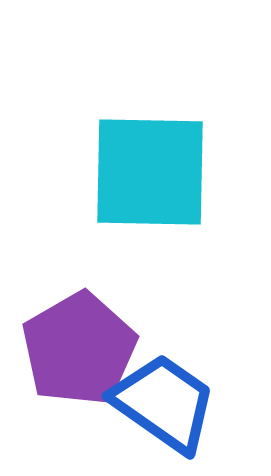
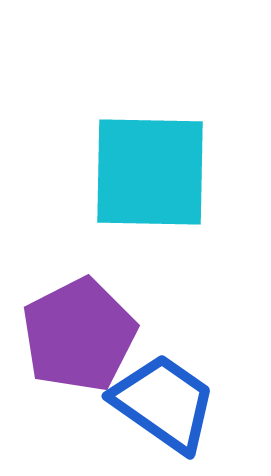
purple pentagon: moved 14 px up; rotated 3 degrees clockwise
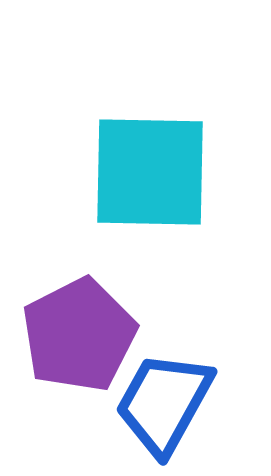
blue trapezoid: rotated 96 degrees counterclockwise
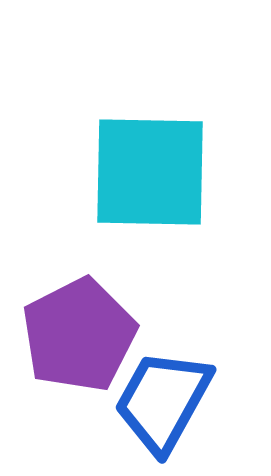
blue trapezoid: moved 1 px left, 2 px up
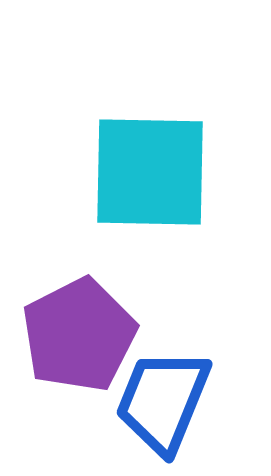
blue trapezoid: rotated 7 degrees counterclockwise
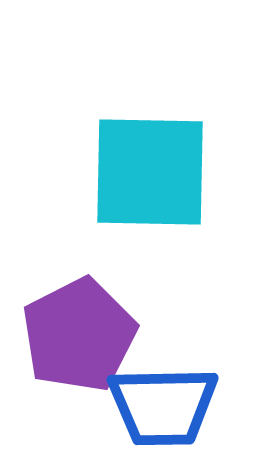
blue trapezoid: moved 5 px down; rotated 113 degrees counterclockwise
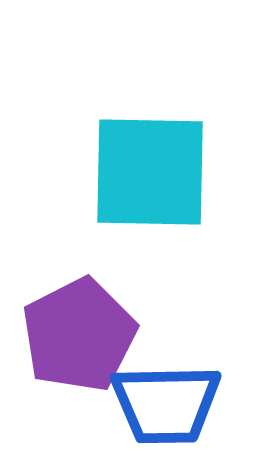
blue trapezoid: moved 3 px right, 2 px up
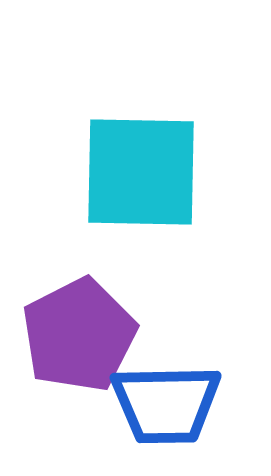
cyan square: moved 9 px left
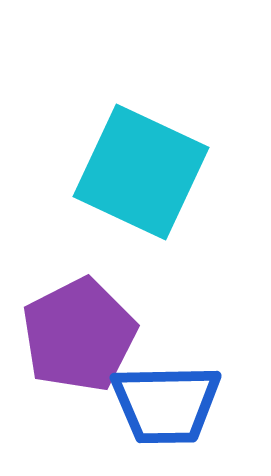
cyan square: rotated 24 degrees clockwise
